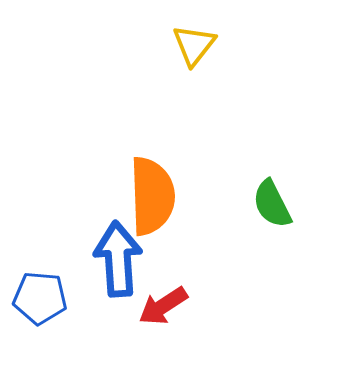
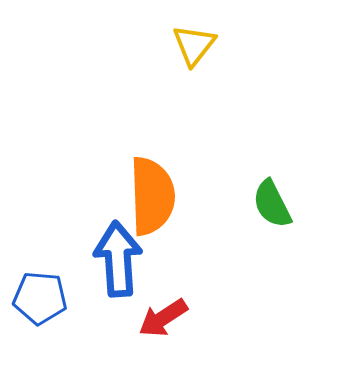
red arrow: moved 12 px down
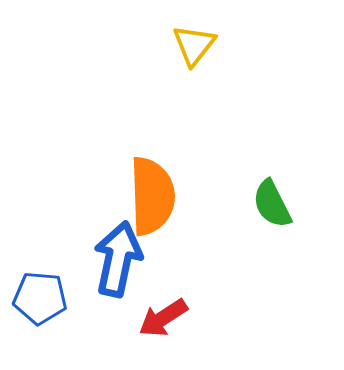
blue arrow: rotated 16 degrees clockwise
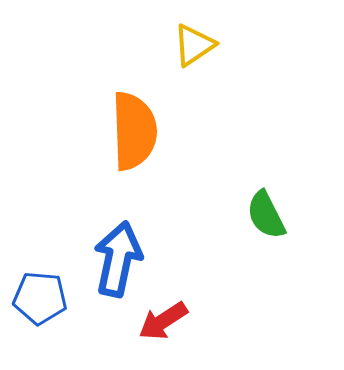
yellow triangle: rotated 18 degrees clockwise
orange semicircle: moved 18 px left, 65 px up
green semicircle: moved 6 px left, 11 px down
red arrow: moved 3 px down
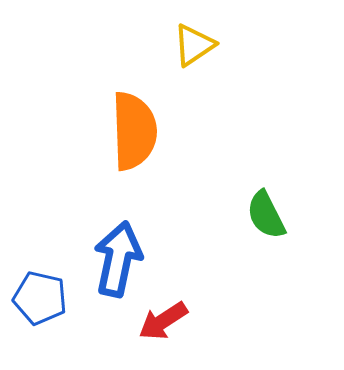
blue pentagon: rotated 8 degrees clockwise
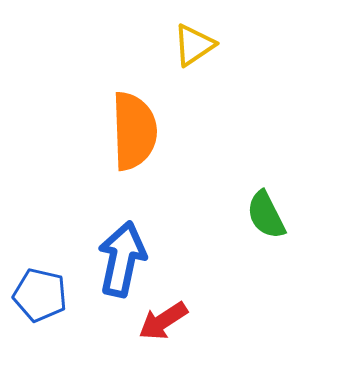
blue arrow: moved 4 px right
blue pentagon: moved 3 px up
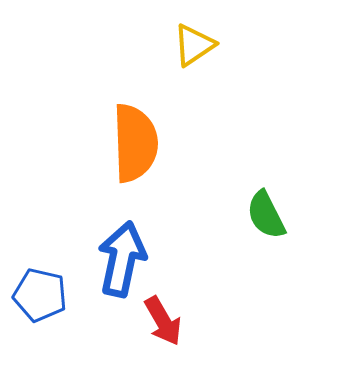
orange semicircle: moved 1 px right, 12 px down
red arrow: rotated 87 degrees counterclockwise
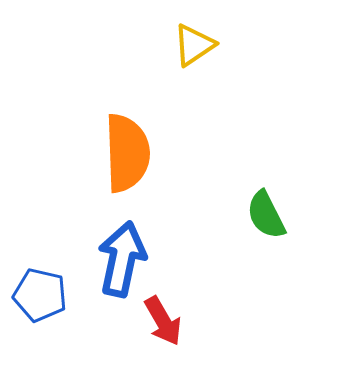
orange semicircle: moved 8 px left, 10 px down
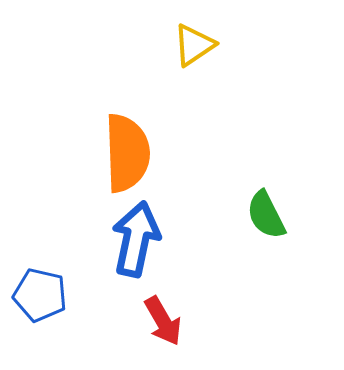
blue arrow: moved 14 px right, 20 px up
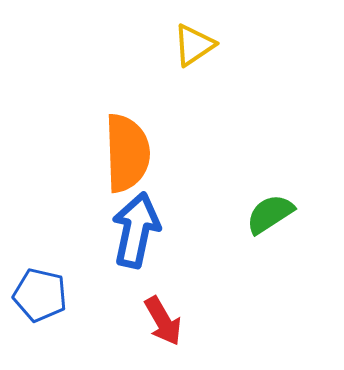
green semicircle: moved 4 px right, 1 px up; rotated 84 degrees clockwise
blue arrow: moved 9 px up
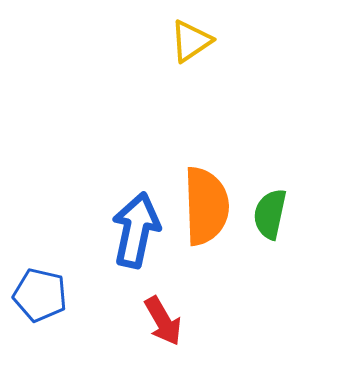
yellow triangle: moved 3 px left, 4 px up
orange semicircle: moved 79 px right, 53 px down
green semicircle: rotated 45 degrees counterclockwise
